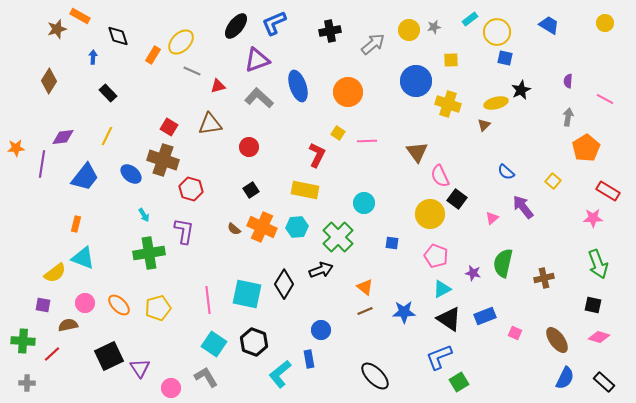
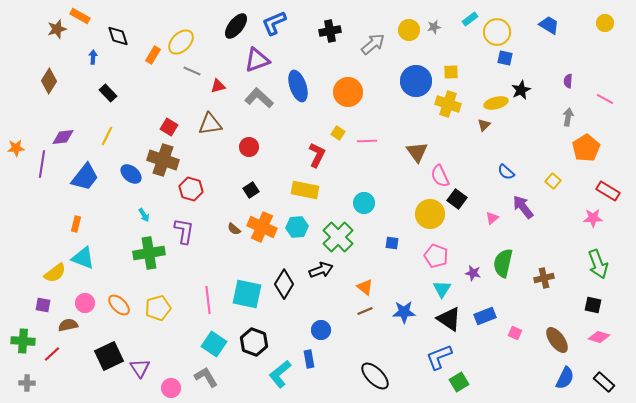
yellow square at (451, 60): moved 12 px down
cyan triangle at (442, 289): rotated 30 degrees counterclockwise
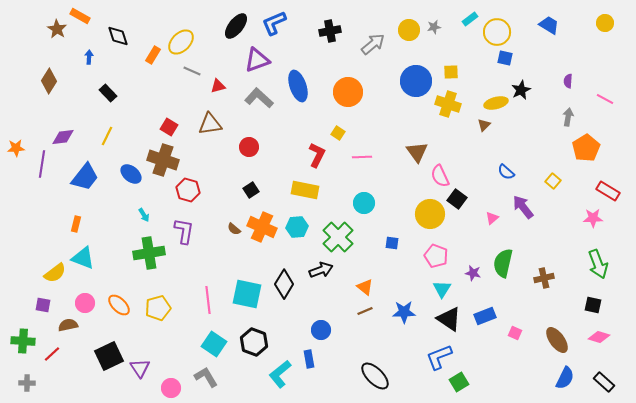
brown star at (57, 29): rotated 24 degrees counterclockwise
blue arrow at (93, 57): moved 4 px left
pink line at (367, 141): moved 5 px left, 16 px down
red hexagon at (191, 189): moved 3 px left, 1 px down
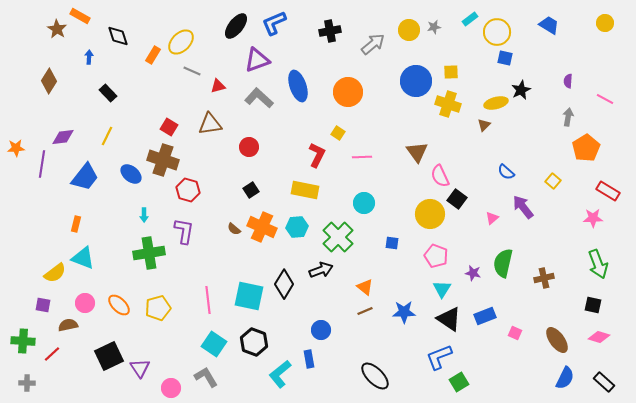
cyan arrow at (144, 215): rotated 32 degrees clockwise
cyan square at (247, 294): moved 2 px right, 2 px down
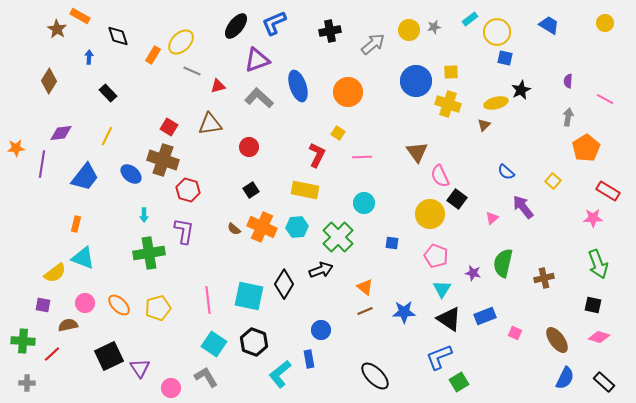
purple diamond at (63, 137): moved 2 px left, 4 px up
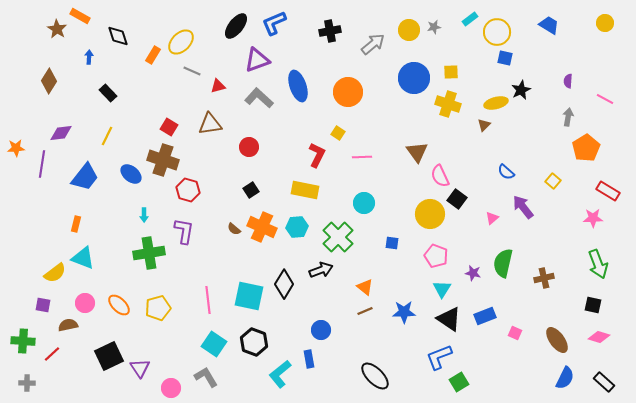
blue circle at (416, 81): moved 2 px left, 3 px up
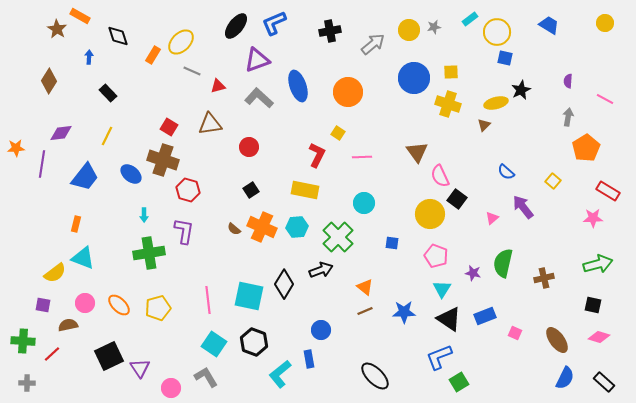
green arrow at (598, 264): rotated 84 degrees counterclockwise
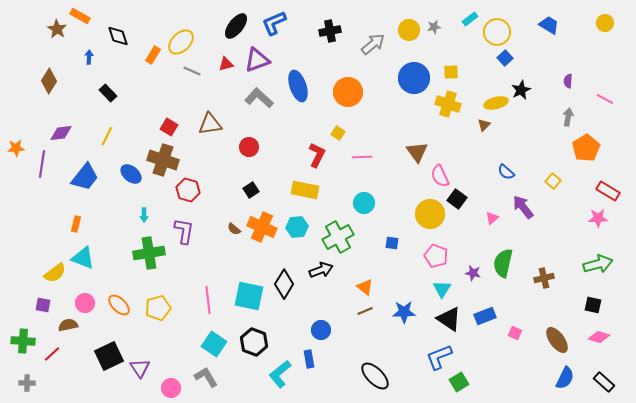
blue square at (505, 58): rotated 35 degrees clockwise
red triangle at (218, 86): moved 8 px right, 22 px up
pink star at (593, 218): moved 5 px right
green cross at (338, 237): rotated 16 degrees clockwise
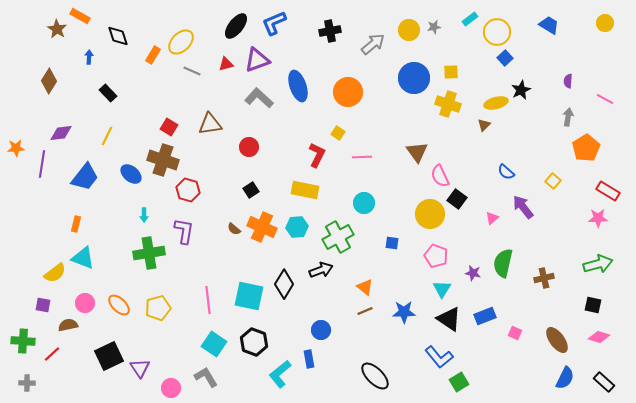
blue L-shape at (439, 357): rotated 108 degrees counterclockwise
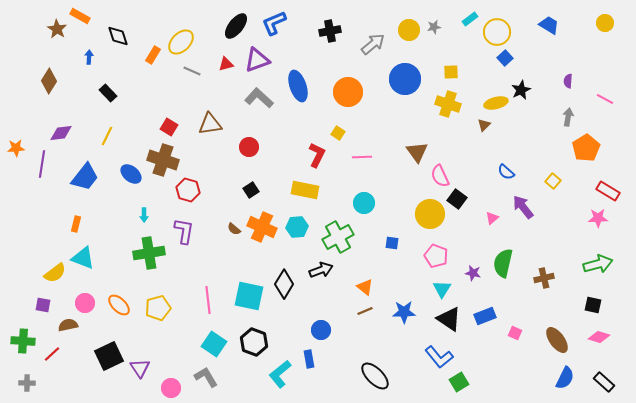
blue circle at (414, 78): moved 9 px left, 1 px down
